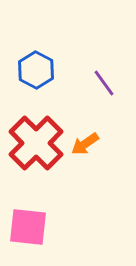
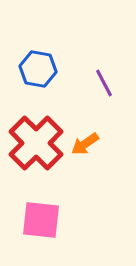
blue hexagon: moved 2 px right, 1 px up; rotated 18 degrees counterclockwise
purple line: rotated 8 degrees clockwise
pink square: moved 13 px right, 7 px up
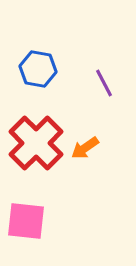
orange arrow: moved 4 px down
pink square: moved 15 px left, 1 px down
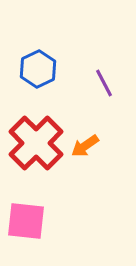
blue hexagon: rotated 24 degrees clockwise
orange arrow: moved 2 px up
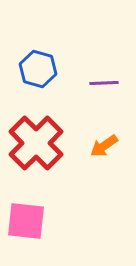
blue hexagon: rotated 18 degrees counterclockwise
purple line: rotated 64 degrees counterclockwise
orange arrow: moved 19 px right
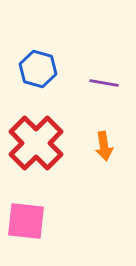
purple line: rotated 12 degrees clockwise
orange arrow: rotated 64 degrees counterclockwise
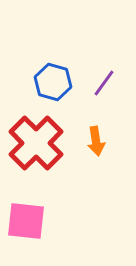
blue hexagon: moved 15 px right, 13 px down
purple line: rotated 64 degrees counterclockwise
orange arrow: moved 8 px left, 5 px up
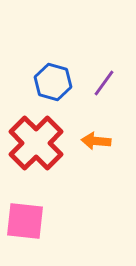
orange arrow: rotated 104 degrees clockwise
pink square: moved 1 px left
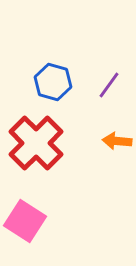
purple line: moved 5 px right, 2 px down
orange arrow: moved 21 px right
pink square: rotated 27 degrees clockwise
